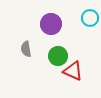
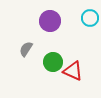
purple circle: moved 1 px left, 3 px up
gray semicircle: rotated 42 degrees clockwise
green circle: moved 5 px left, 6 px down
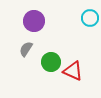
purple circle: moved 16 px left
green circle: moved 2 px left
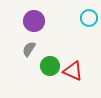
cyan circle: moved 1 px left
gray semicircle: moved 3 px right
green circle: moved 1 px left, 4 px down
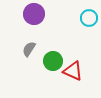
purple circle: moved 7 px up
green circle: moved 3 px right, 5 px up
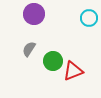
red triangle: rotated 45 degrees counterclockwise
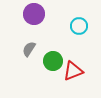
cyan circle: moved 10 px left, 8 px down
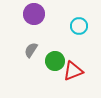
gray semicircle: moved 2 px right, 1 px down
green circle: moved 2 px right
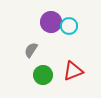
purple circle: moved 17 px right, 8 px down
cyan circle: moved 10 px left
green circle: moved 12 px left, 14 px down
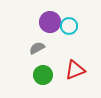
purple circle: moved 1 px left
gray semicircle: moved 6 px right, 2 px up; rotated 28 degrees clockwise
red triangle: moved 2 px right, 1 px up
